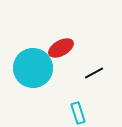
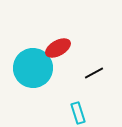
red ellipse: moved 3 px left
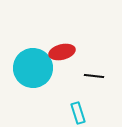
red ellipse: moved 4 px right, 4 px down; rotated 15 degrees clockwise
black line: moved 3 px down; rotated 36 degrees clockwise
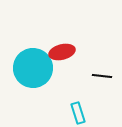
black line: moved 8 px right
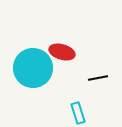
red ellipse: rotated 30 degrees clockwise
black line: moved 4 px left, 2 px down; rotated 18 degrees counterclockwise
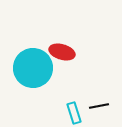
black line: moved 1 px right, 28 px down
cyan rectangle: moved 4 px left
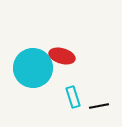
red ellipse: moved 4 px down
cyan rectangle: moved 1 px left, 16 px up
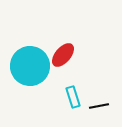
red ellipse: moved 1 px right, 1 px up; rotated 65 degrees counterclockwise
cyan circle: moved 3 px left, 2 px up
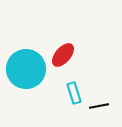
cyan circle: moved 4 px left, 3 px down
cyan rectangle: moved 1 px right, 4 px up
